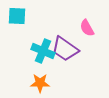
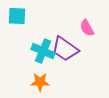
orange star: moved 1 px up
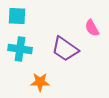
pink semicircle: moved 5 px right
cyan cross: moved 23 px left, 2 px up; rotated 15 degrees counterclockwise
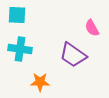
cyan square: moved 1 px up
purple trapezoid: moved 8 px right, 6 px down
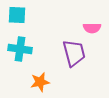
pink semicircle: rotated 60 degrees counterclockwise
purple trapezoid: moved 1 px right, 2 px up; rotated 140 degrees counterclockwise
orange star: rotated 12 degrees counterclockwise
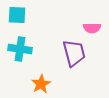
orange star: moved 1 px right, 2 px down; rotated 18 degrees counterclockwise
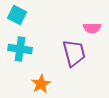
cyan square: rotated 24 degrees clockwise
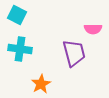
pink semicircle: moved 1 px right, 1 px down
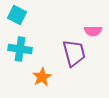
pink semicircle: moved 2 px down
orange star: moved 1 px right, 7 px up
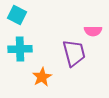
cyan cross: rotated 10 degrees counterclockwise
